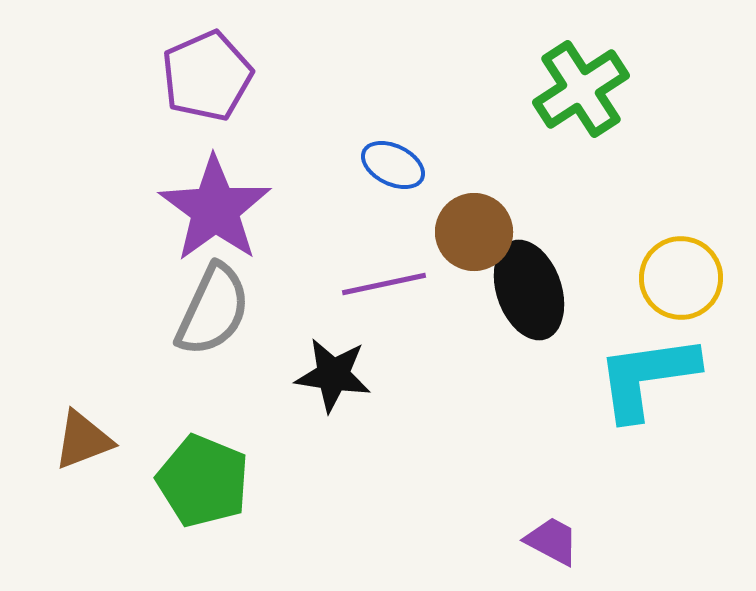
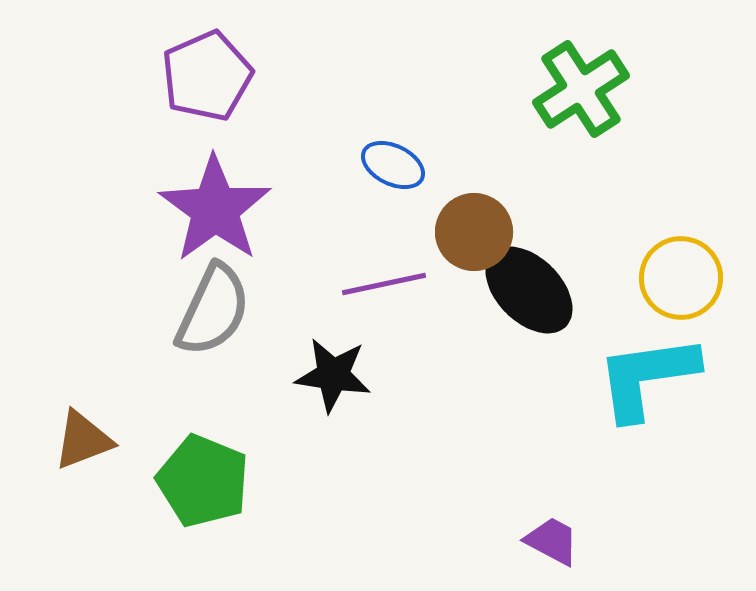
black ellipse: rotated 26 degrees counterclockwise
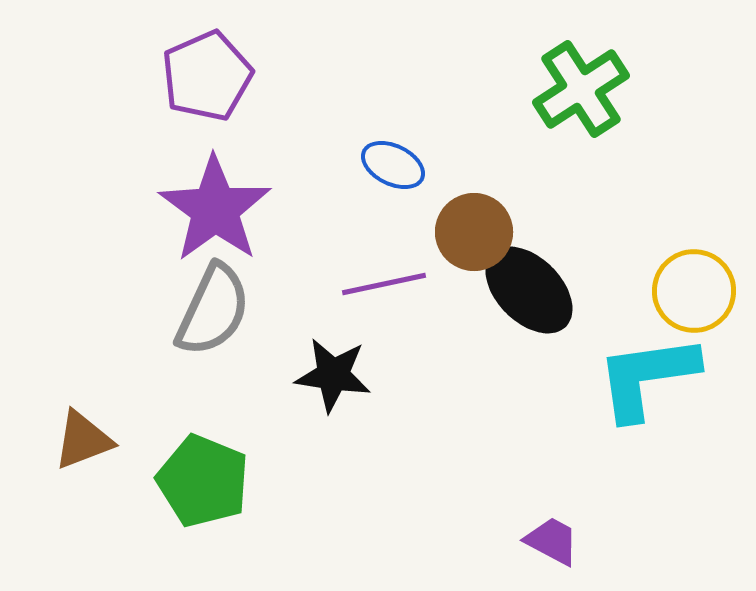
yellow circle: moved 13 px right, 13 px down
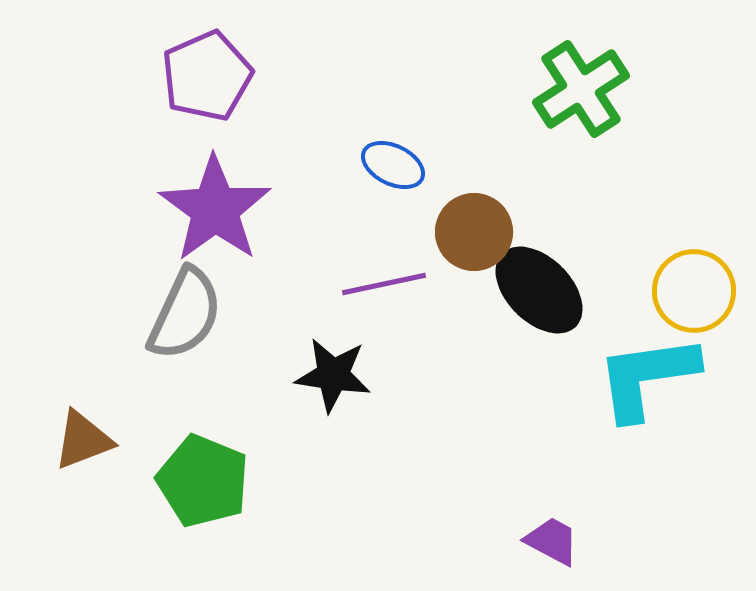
black ellipse: moved 10 px right
gray semicircle: moved 28 px left, 4 px down
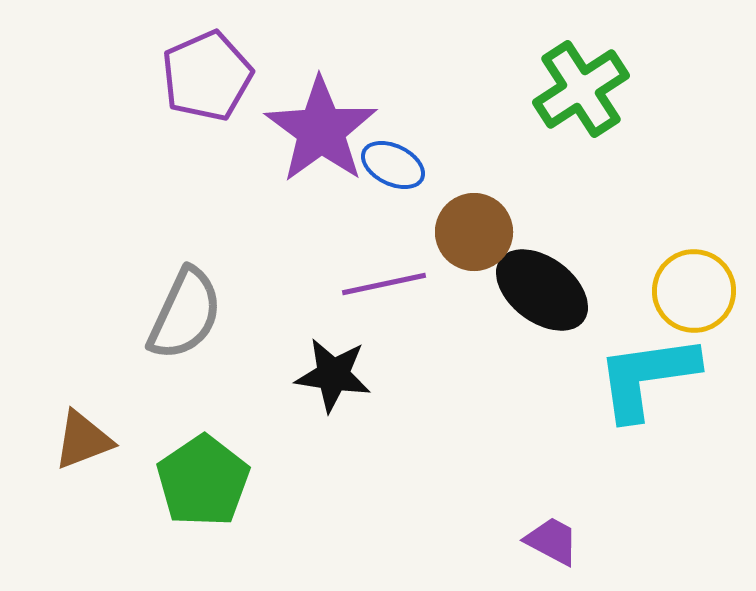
purple star: moved 106 px right, 79 px up
black ellipse: moved 3 px right; rotated 8 degrees counterclockwise
green pentagon: rotated 16 degrees clockwise
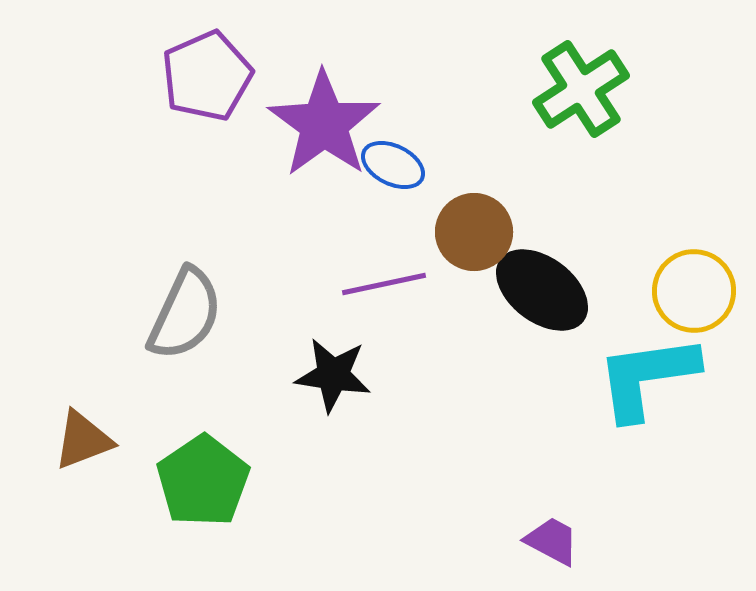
purple star: moved 3 px right, 6 px up
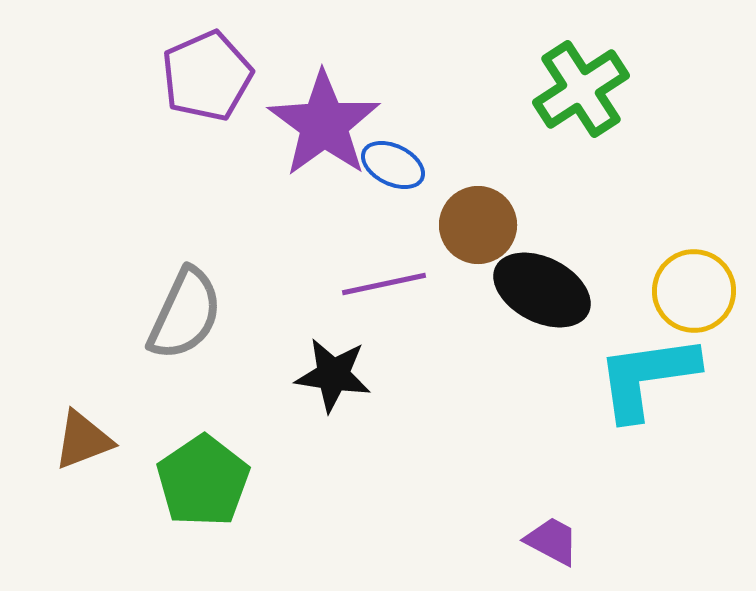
brown circle: moved 4 px right, 7 px up
black ellipse: rotated 10 degrees counterclockwise
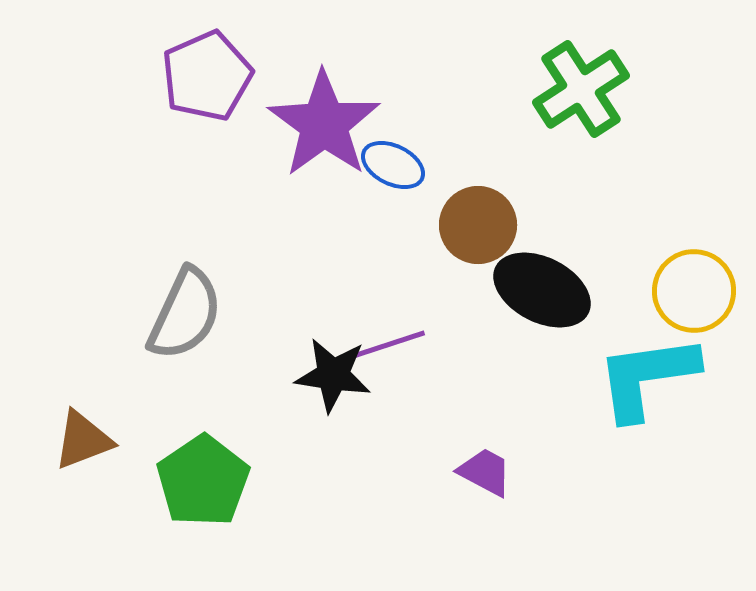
purple line: moved 62 px down; rotated 6 degrees counterclockwise
purple trapezoid: moved 67 px left, 69 px up
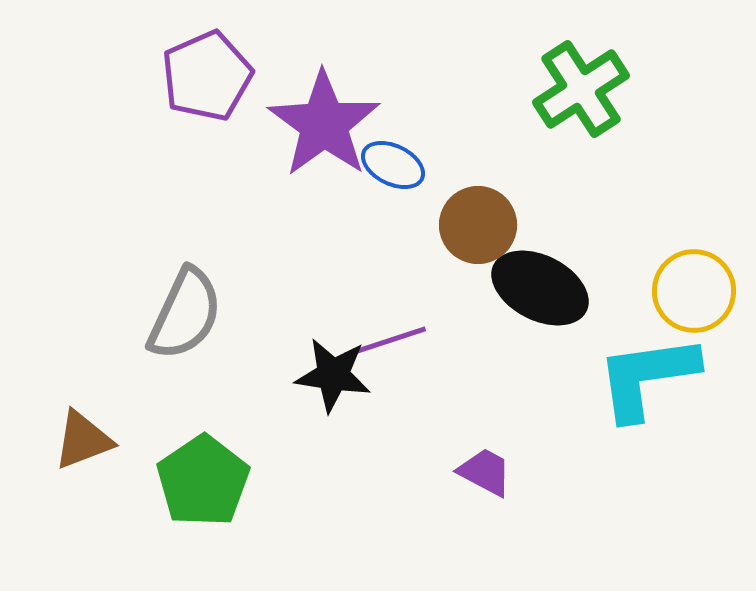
black ellipse: moved 2 px left, 2 px up
purple line: moved 1 px right, 4 px up
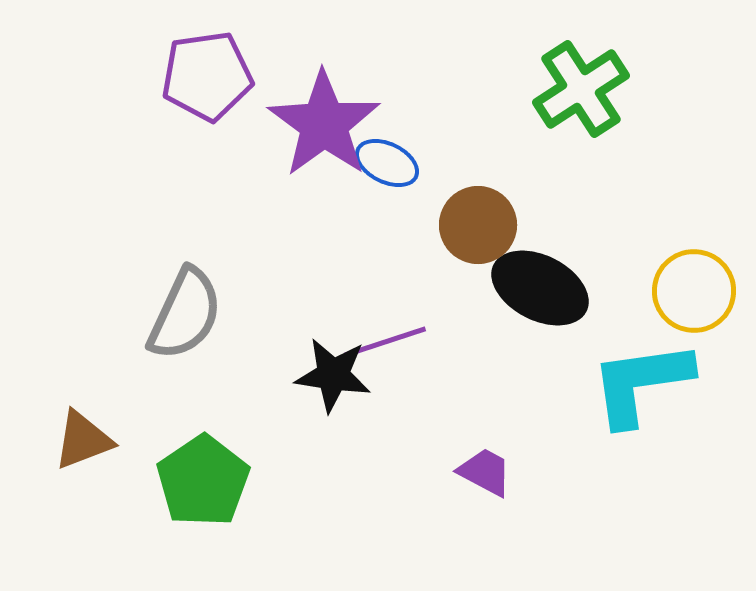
purple pentagon: rotated 16 degrees clockwise
blue ellipse: moved 6 px left, 2 px up
cyan L-shape: moved 6 px left, 6 px down
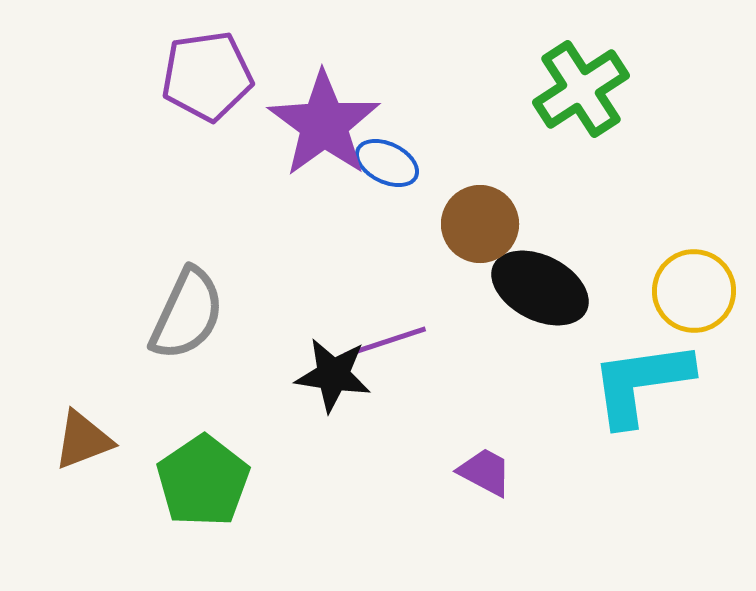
brown circle: moved 2 px right, 1 px up
gray semicircle: moved 2 px right
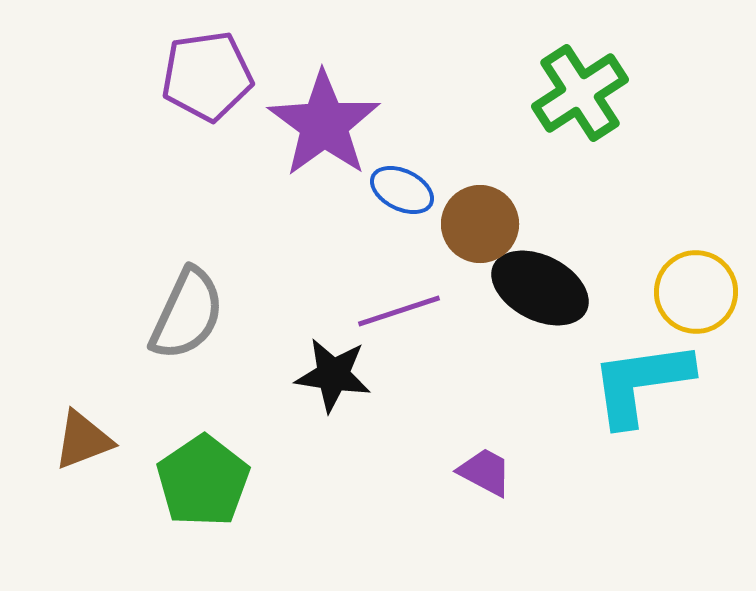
green cross: moved 1 px left, 4 px down
blue ellipse: moved 15 px right, 27 px down
yellow circle: moved 2 px right, 1 px down
purple line: moved 14 px right, 31 px up
